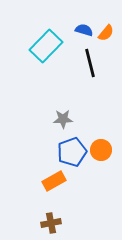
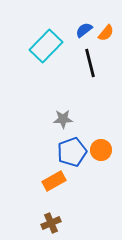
blue semicircle: rotated 54 degrees counterclockwise
brown cross: rotated 12 degrees counterclockwise
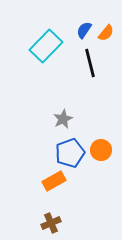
blue semicircle: rotated 18 degrees counterclockwise
gray star: rotated 24 degrees counterclockwise
blue pentagon: moved 2 px left, 1 px down
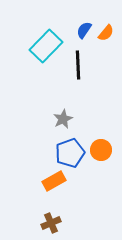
black line: moved 12 px left, 2 px down; rotated 12 degrees clockwise
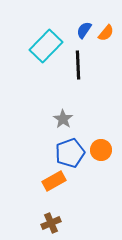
gray star: rotated 12 degrees counterclockwise
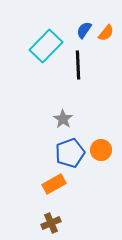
orange rectangle: moved 3 px down
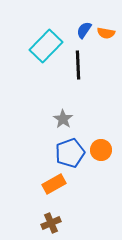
orange semicircle: rotated 60 degrees clockwise
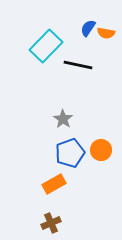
blue semicircle: moved 4 px right, 2 px up
black line: rotated 76 degrees counterclockwise
